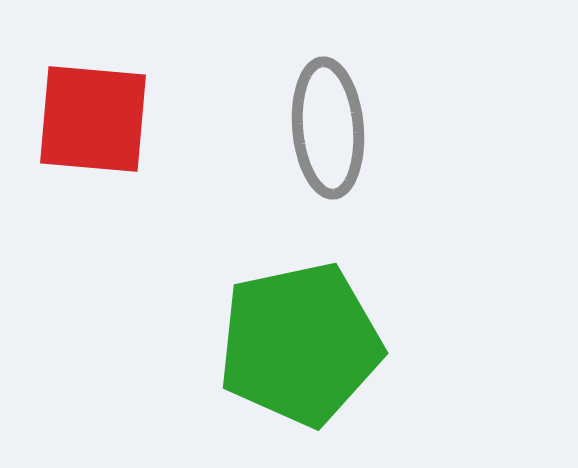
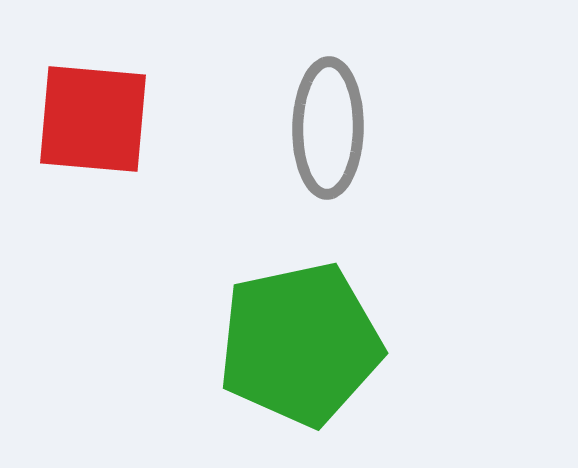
gray ellipse: rotated 6 degrees clockwise
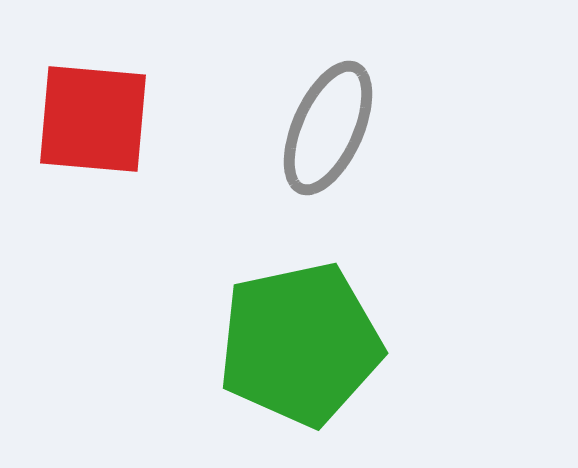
gray ellipse: rotated 23 degrees clockwise
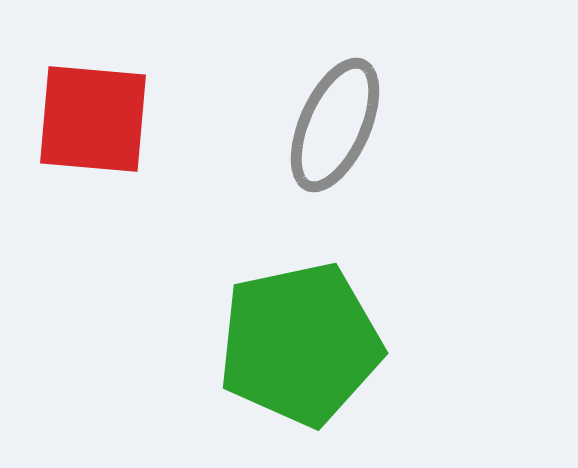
gray ellipse: moved 7 px right, 3 px up
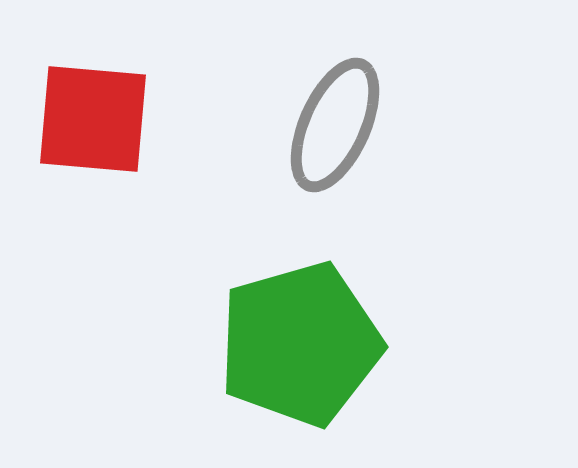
green pentagon: rotated 4 degrees counterclockwise
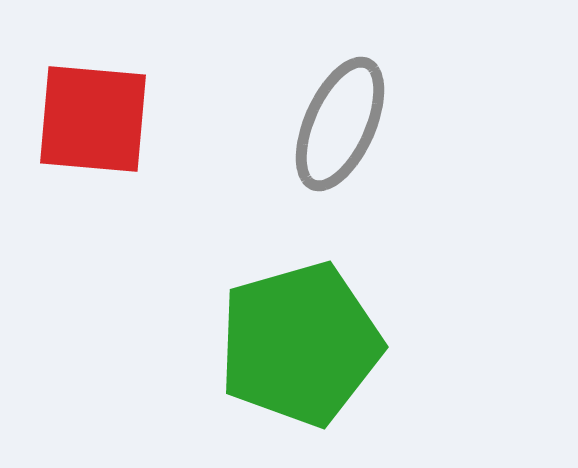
gray ellipse: moved 5 px right, 1 px up
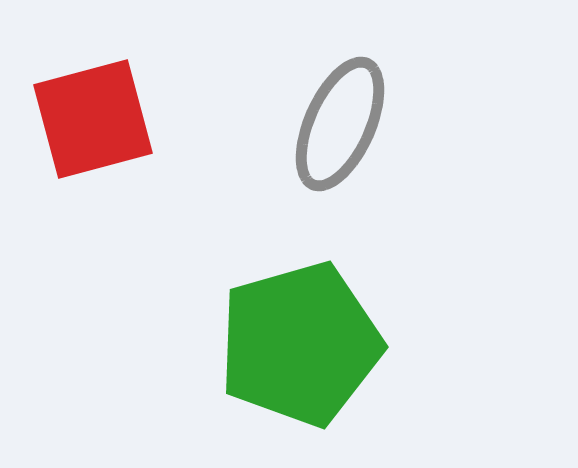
red square: rotated 20 degrees counterclockwise
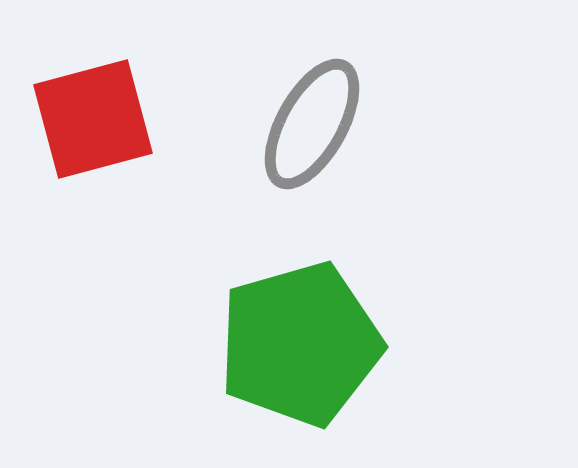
gray ellipse: moved 28 px left; rotated 5 degrees clockwise
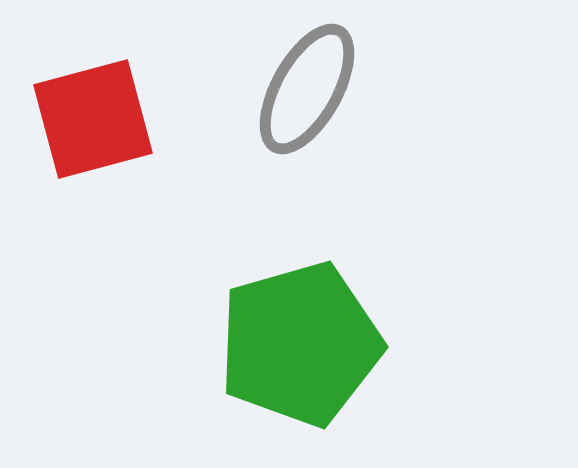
gray ellipse: moved 5 px left, 35 px up
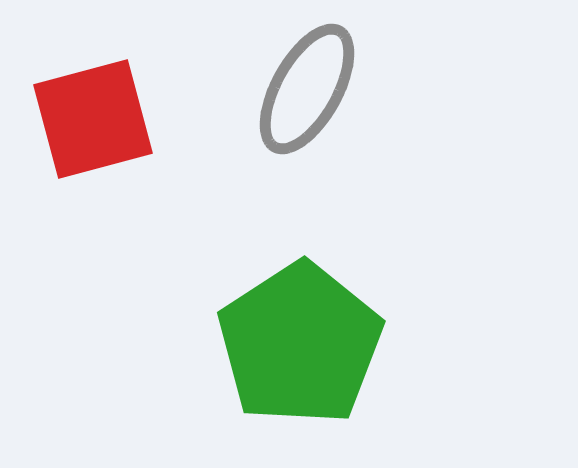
green pentagon: rotated 17 degrees counterclockwise
